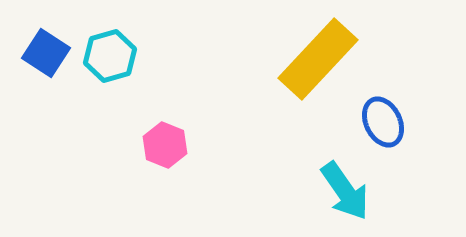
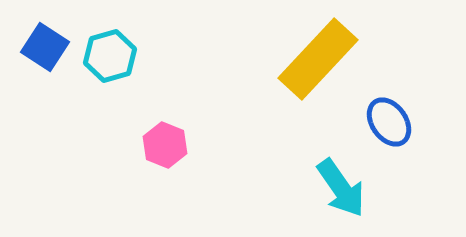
blue square: moved 1 px left, 6 px up
blue ellipse: moved 6 px right; rotated 9 degrees counterclockwise
cyan arrow: moved 4 px left, 3 px up
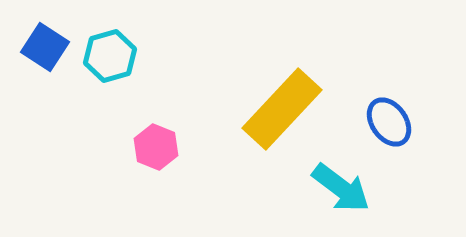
yellow rectangle: moved 36 px left, 50 px down
pink hexagon: moved 9 px left, 2 px down
cyan arrow: rotated 18 degrees counterclockwise
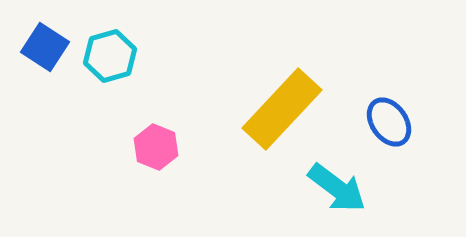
cyan arrow: moved 4 px left
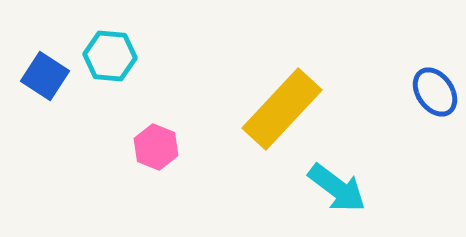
blue square: moved 29 px down
cyan hexagon: rotated 21 degrees clockwise
blue ellipse: moved 46 px right, 30 px up
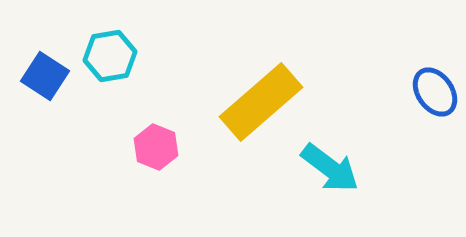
cyan hexagon: rotated 15 degrees counterclockwise
yellow rectangle: moved 21 px left, 7 px up; rotated 6 degrees clockwise
cyan arrow: moved 7 px left, 20 px up
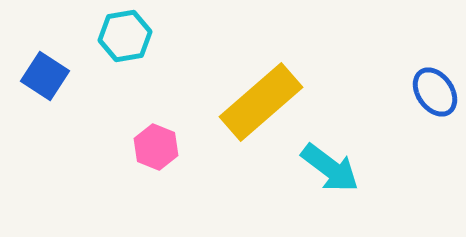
cyan hexagon: moved 15 px right, 20 px up
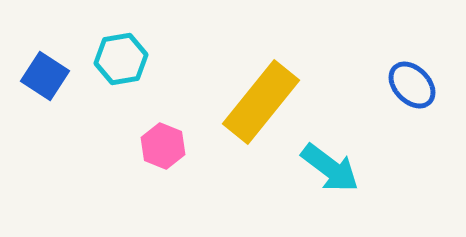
cyan hexagon: moved 4 px left, 23 px down
blue ellipse: moved 23 px left, 7 px up; rotated 9 degrees counterclockwise
yellow rectangle: rotated 10 degrees counterclockwise
pink hexagon: moved 7 px right, 1 px up
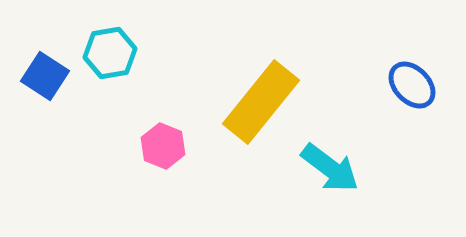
cyan hexagon: moved 11 px left, 6 px up
